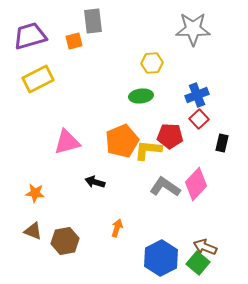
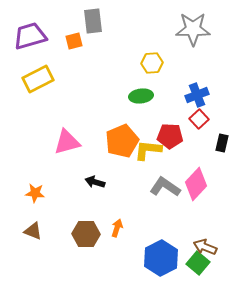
brown hexagon: moved 21 px right, 7 px up; rotated 12 degrees clockwise
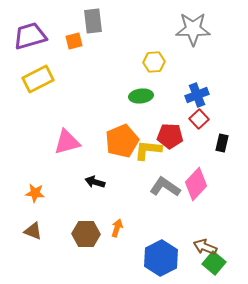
yellow hexagon: moved 2 px right, 1 px up
green square: moved 16 px right
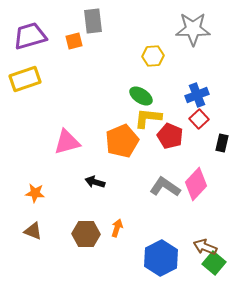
yellow hexagon: moved 1 px left, 6 px up
yellow rectangle: moved 13 px left; rotated 8 degrees clockwise
green ellipse: rotated 40 degrees clockwise
red pentagon: rotated 20 degrees clockwise
yellow L-shape: moved 32 px up
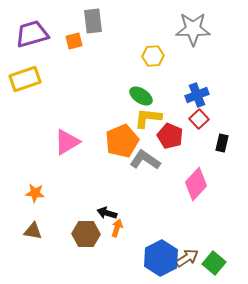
purple trapezoid: moved 2 px right, 2 px up
pink triangle: rotated 16 degrees counterclockwise
black arrow: moved 12 px right, 31 px down
gray L-shape: moved 20 px left, 27 px up
brown triangle: rotated 12 degrees counterclockwise
brown arrow: moved 18 px left, 11 px down; rotated 125 degrees clockwise
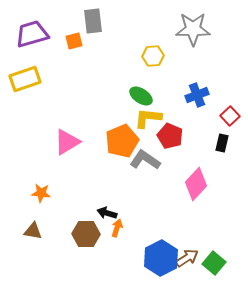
red square: moved 31 px right, 3 px up
orange star: moved 6 px right
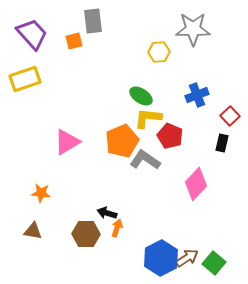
purple trapezoid: rotated 64 degrees clockwise
yellow hexagon: moved 6 px right, 4 px up
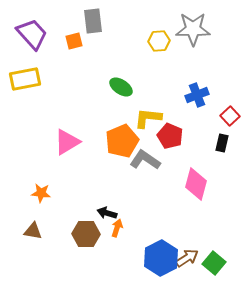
yellow hexagon: moved 11 px up
yellow rectangle: rotated 8 degrees clockwise
green ellipse: moved 20 px left, 9 px up
pink diamond: rotated 28 degrees counterclockwise
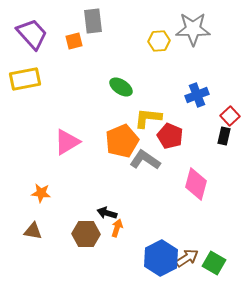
black rectangle: moved 2 px right, 7 px up
green square: rotated 10 degrees counterclockwise
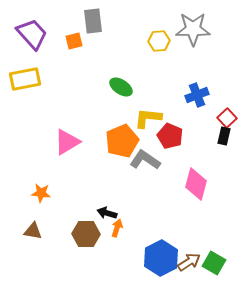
red square: moved 3 px left, 2 px down
brown arrow: moved 2 px right, 4 px down
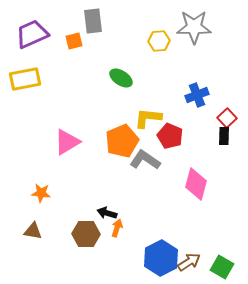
gray star: moved 1 px right, 2 px up
purple trapezoid: rotated 72 degrees counterclockwise
green ellipse: moved 9 px up
black rectangle: rotated 12 degrees counterclockwise
green square: moved 8 px right, 4 px down
